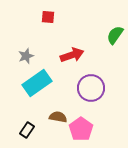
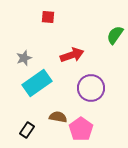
gray star: moved 2 px left, 2 px down
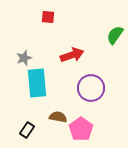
cyan rectangle: rotated 60 degrees counterclockwise
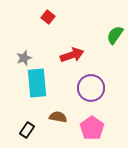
red square: rotated 32 degrees clockwise
pink pentagon: moved 11 px right, 1 px up
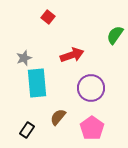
brown semicircle: rotated 60 degrees counterclockwise
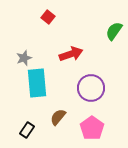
green semicircle: moved 1 px left, 4 px up
red arrow: moved 1 px left, 1 px up
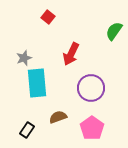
red arrow: rotated 135 degrees clockwise
brown semicircle: rotated 30 degrees clockwise
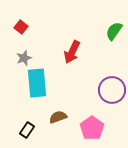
red square: moved 27 px left, 10 px down
red arrow: moved 1 px right, 2 px up
purple circle: moved 21 px right, 2 px down
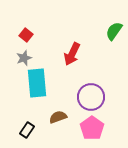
red square: moved 5 px right, 8 px down
red arrow: moved 2 px down
purple circle: moved 21 px left, 7 px down
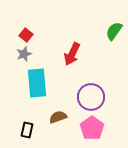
gray star: moved 4 px up
black rectangle: rotated 21 degrees counterclockwise
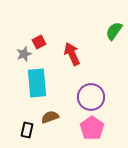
red square: moved 13 px right, 7 px down; rotated 24 degrees clockwise
red arrow: rotated 130 degrees clockwise
brown semicircle: moved 8 px left
